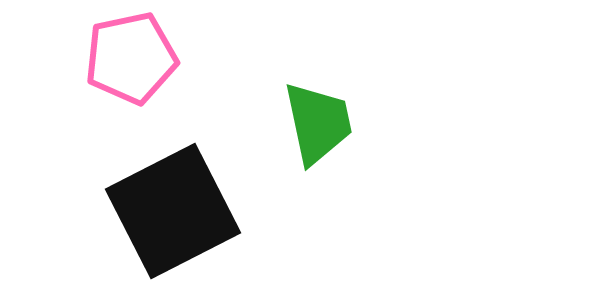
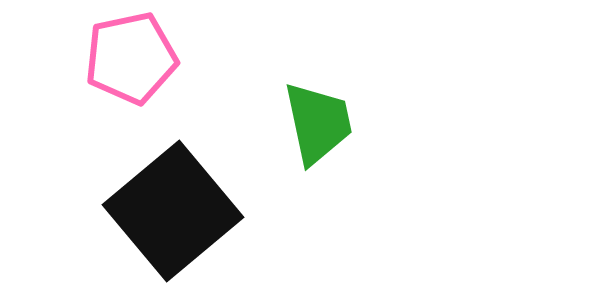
black square: rotated 13 degrees counterclockwise
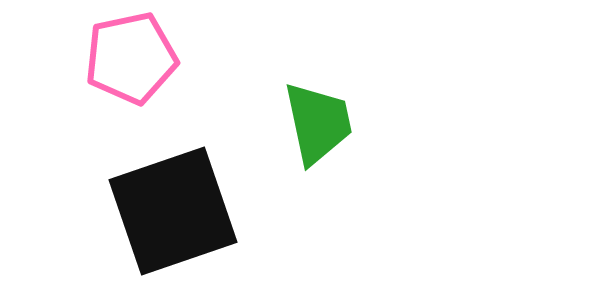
black square: rotated 21 degrees clockwise
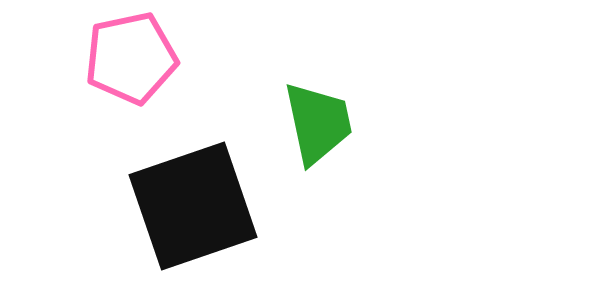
black square: moved 20 px right, 5 px up
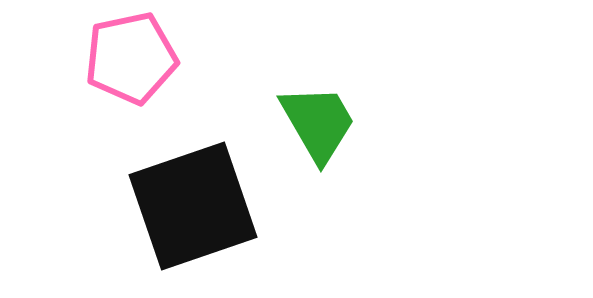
green trapezoid: rotated 18 degrees counterclockwise
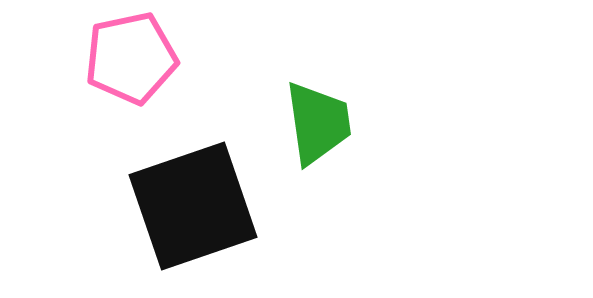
green trapezoid: rotated 22 degrees clockwise
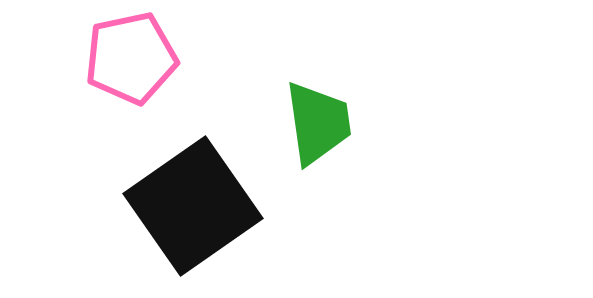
black square: rotated 16 degrees counterclockwise
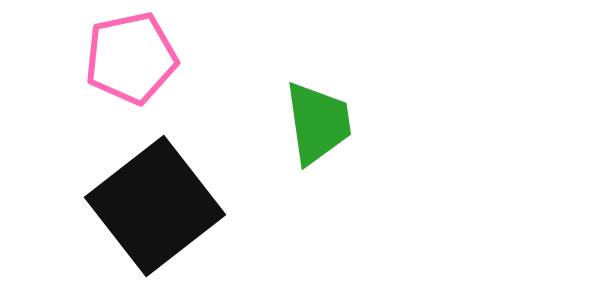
black square: moved 38 px left; rotated 3 degrees counterclockwise
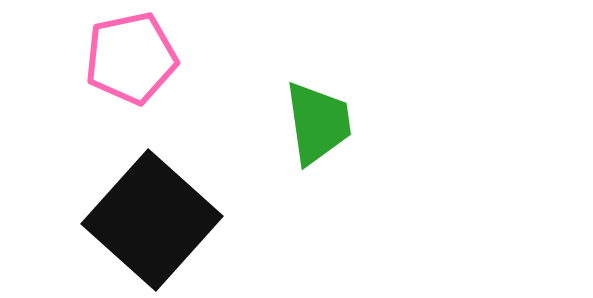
black square: moved 3 px left, 14 px down; rotated 10 degrees counterclockwise
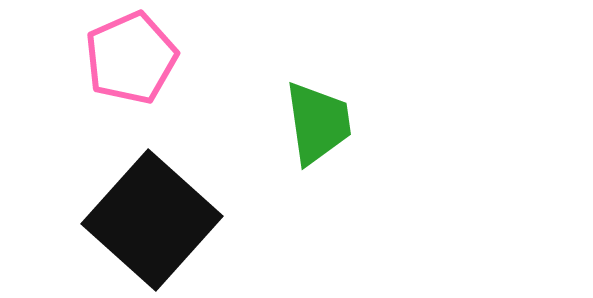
pink pentagon: rotated 12 degrees counterclockwise
